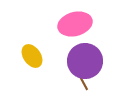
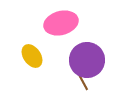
pink ellipse: moved 14 px left, 1 px up
purple circle: moved 2 px right, 1 px up
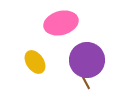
yellow ellipse: moved 3 px right, 6 px down
brown line: moved 2 px right, 1 px up
